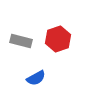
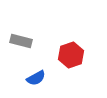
red hexagon: moved 13 px right, 16 px down
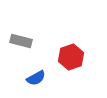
red hexagon: moved 2 px down
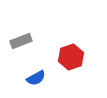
gray rectangle: rotated 35 degrees counterclockwise
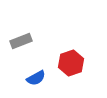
red hexagon: moved 6 px down
